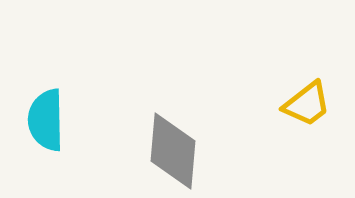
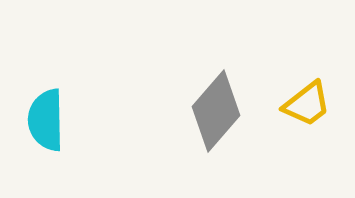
gray diamond: moved 43 px right, 40 px up; rotated 36 degrees clockwise
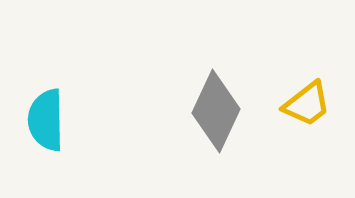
gray diamond: rotated 16 degrees counterclockwise
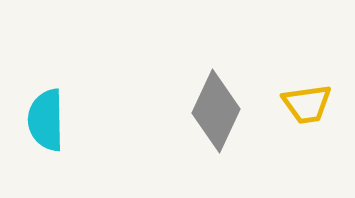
yellow trapezoid: rotated 30 degrees clockwise
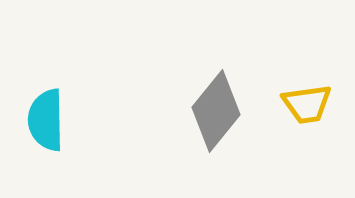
gray diamond: rotated 14 degrees clockwise
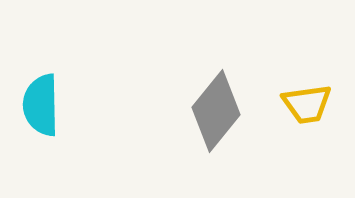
cyan semicircle: moved 5 px left, 15 px up
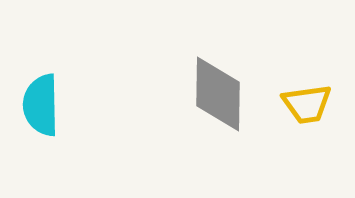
gray diamond: moved 2 px right, 17 px up; rotated 38 degrees counterclockwise
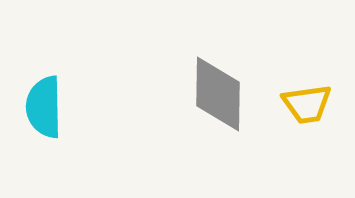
cyan semicircle: moved 3 px right, 2 px down
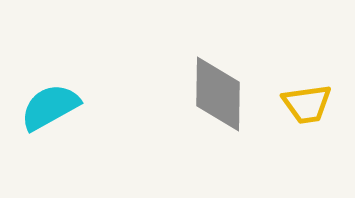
cyan semicircle: moved 6 px right; rotated 62 degrees clockwise
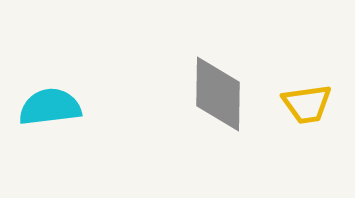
cyan semicircle: rotated 22 degrees clockwise
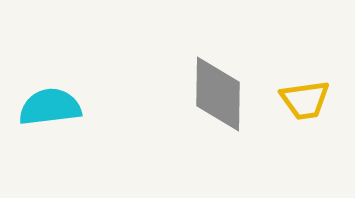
yellow trapezoid: moved 2 px left, 4 px up
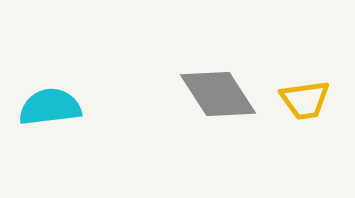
gray diamond: rotated 34 degrees counterclockwise
